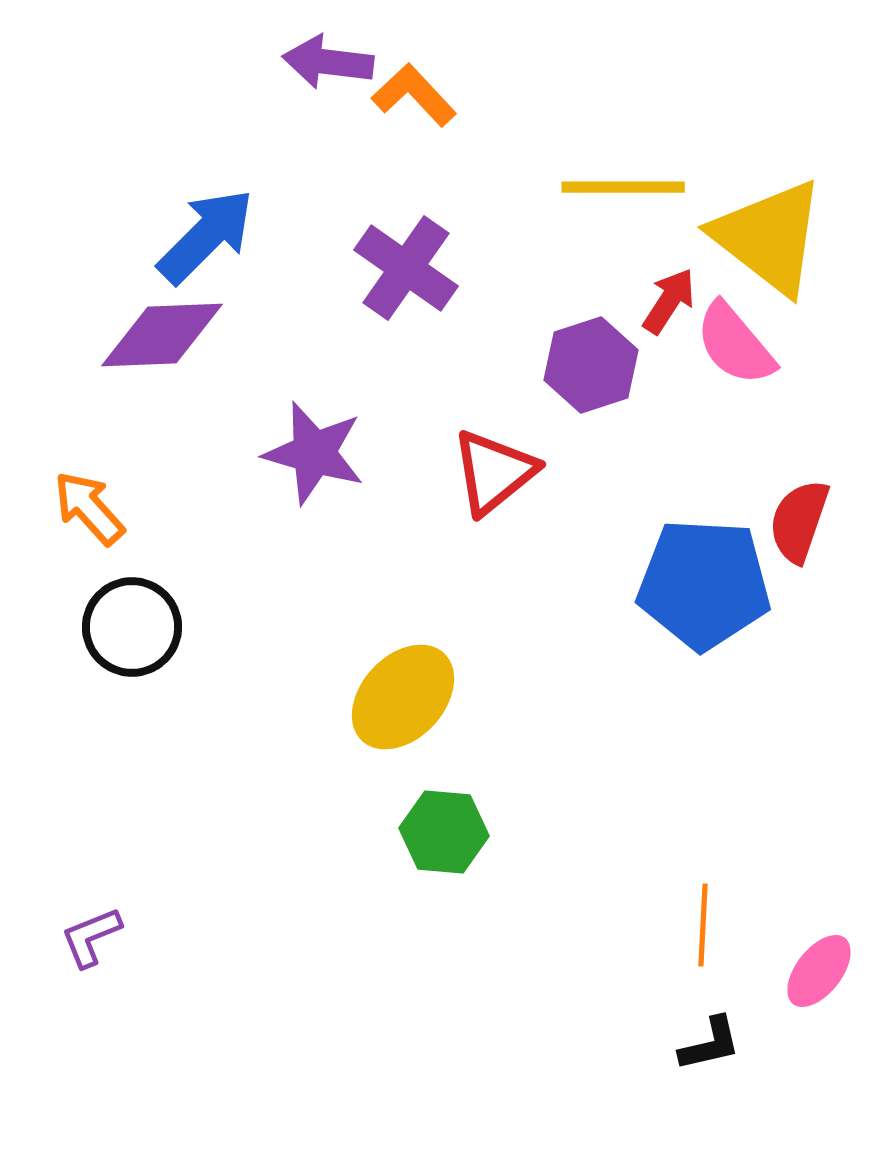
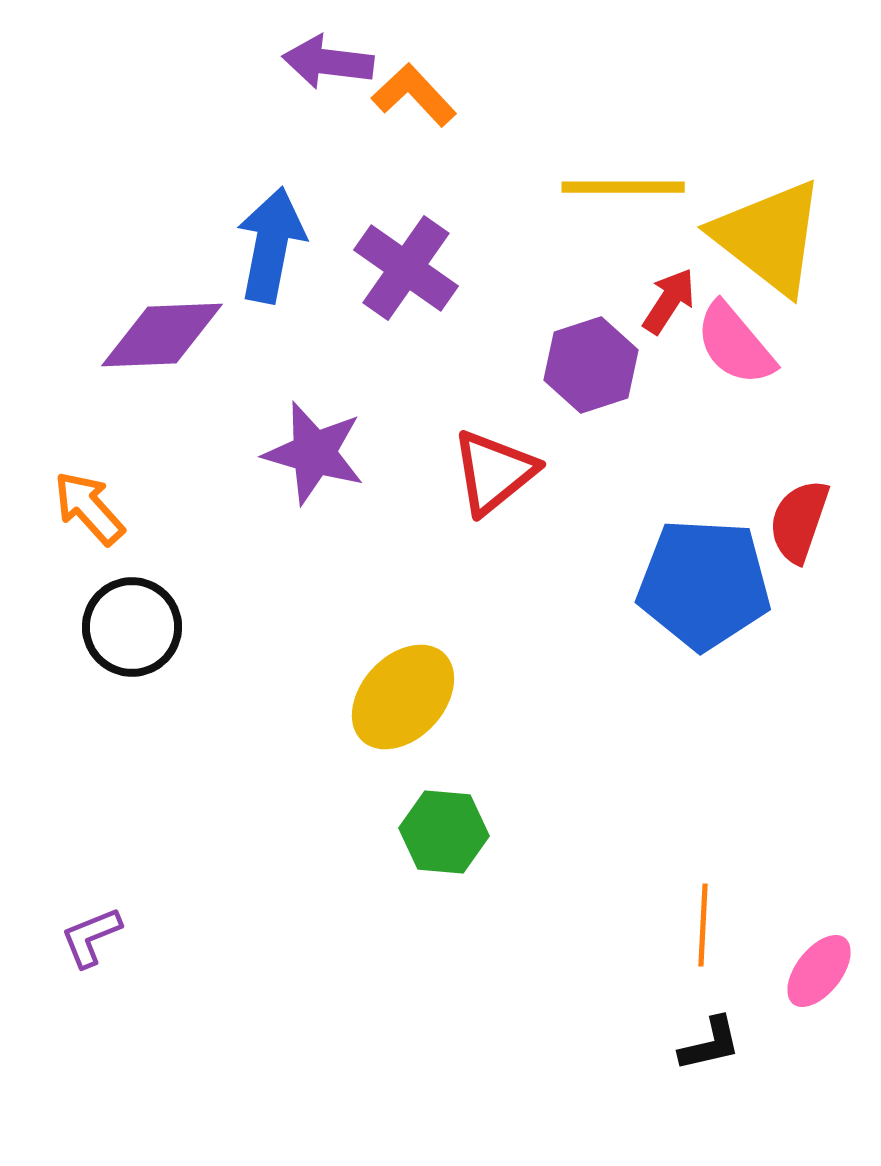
blue arrow: moved 65 px right, 9 px down; rotated 34 degrees counterclockwise
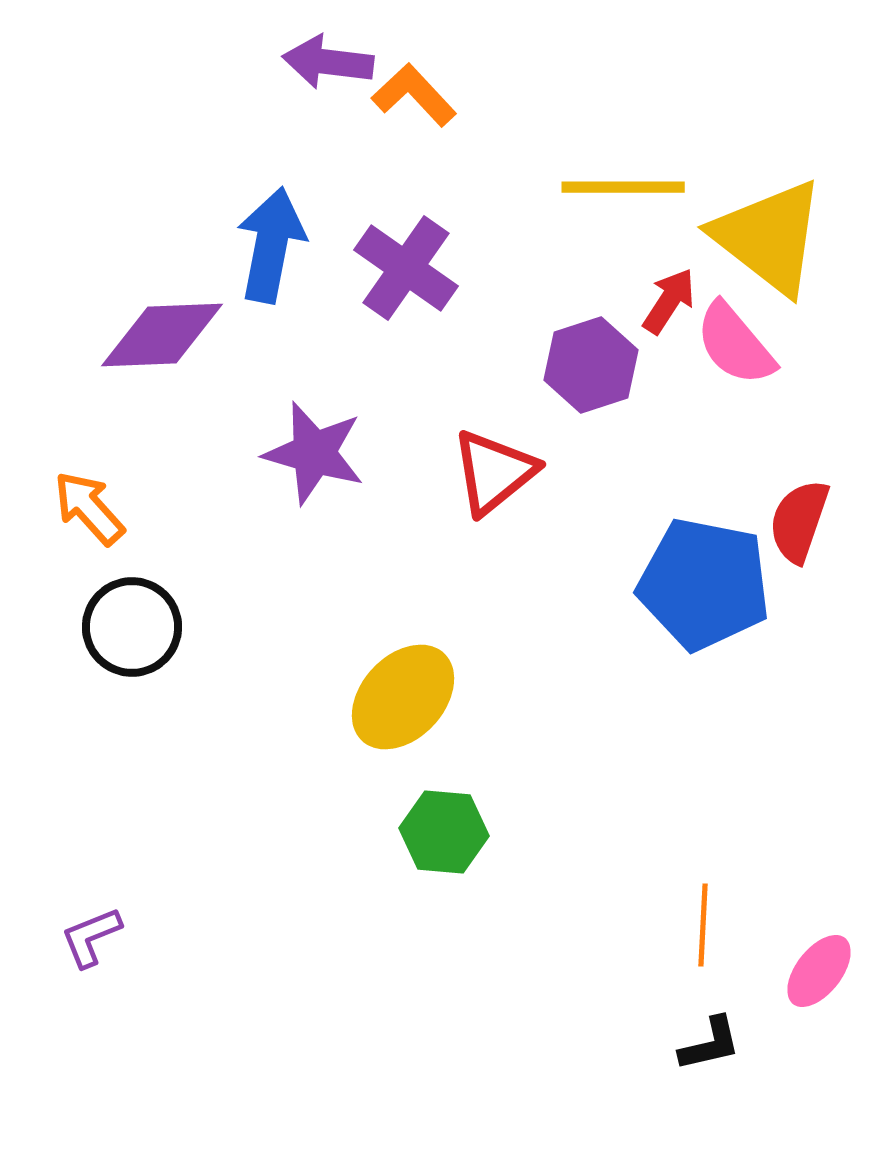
blue pentagon: rotated 8 degrees clockwise
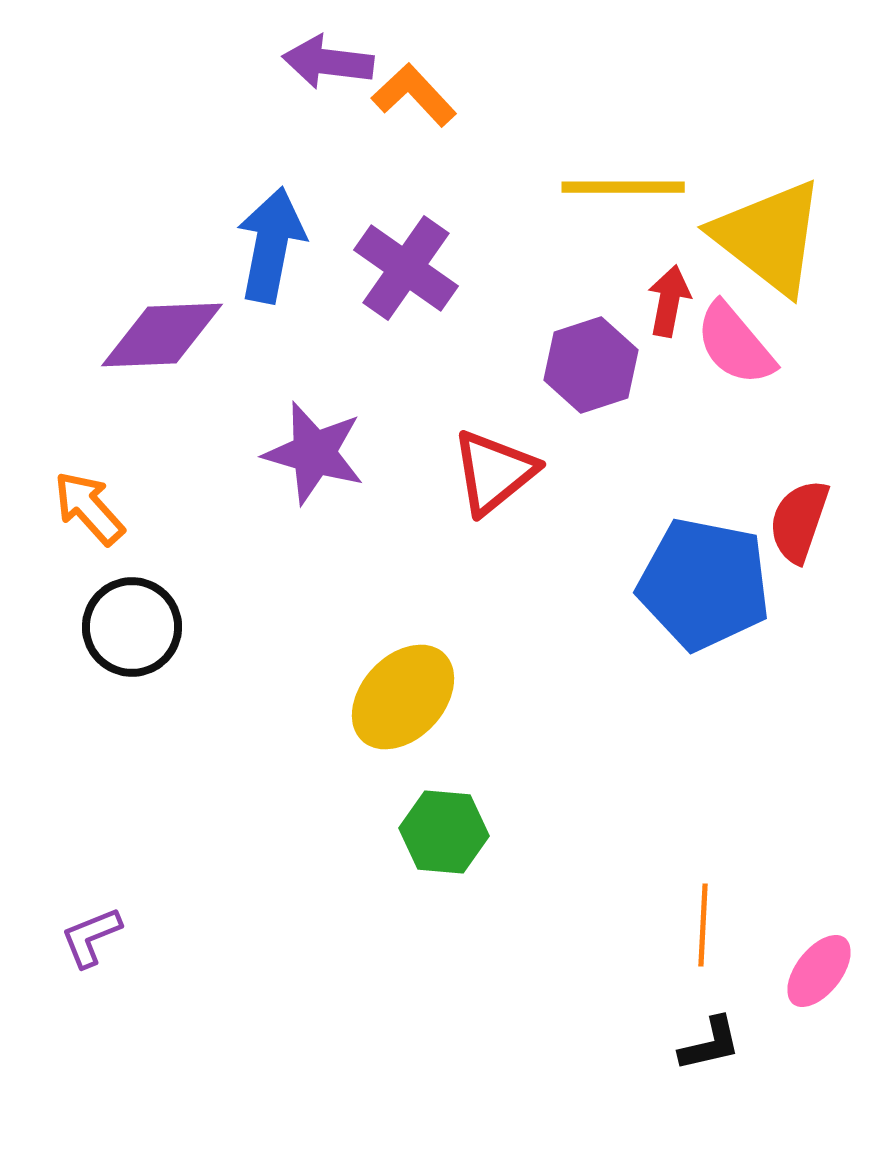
red arrow: rotated 22 degrees counterclockwise
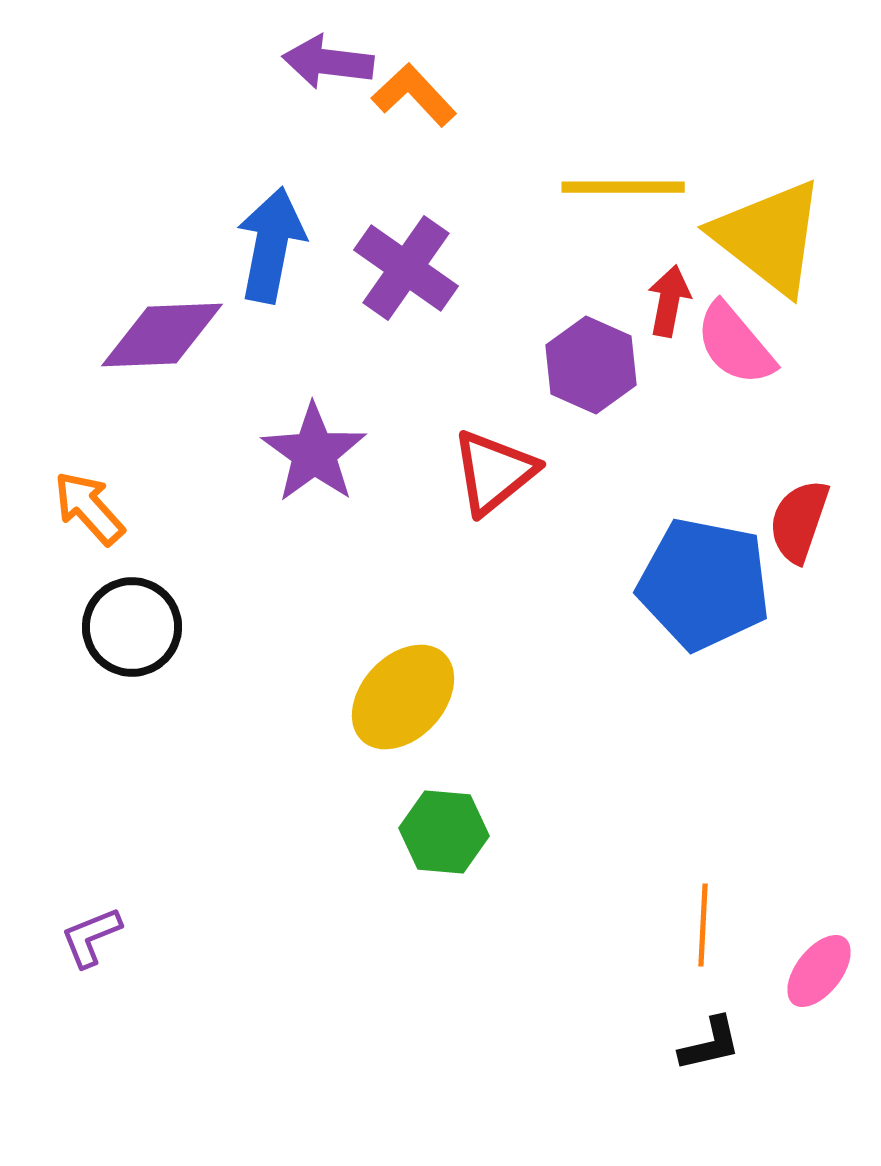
purple hexagon: rotated 18 degrees counterclockwise
purple star: rotated 20 degrees clockwise
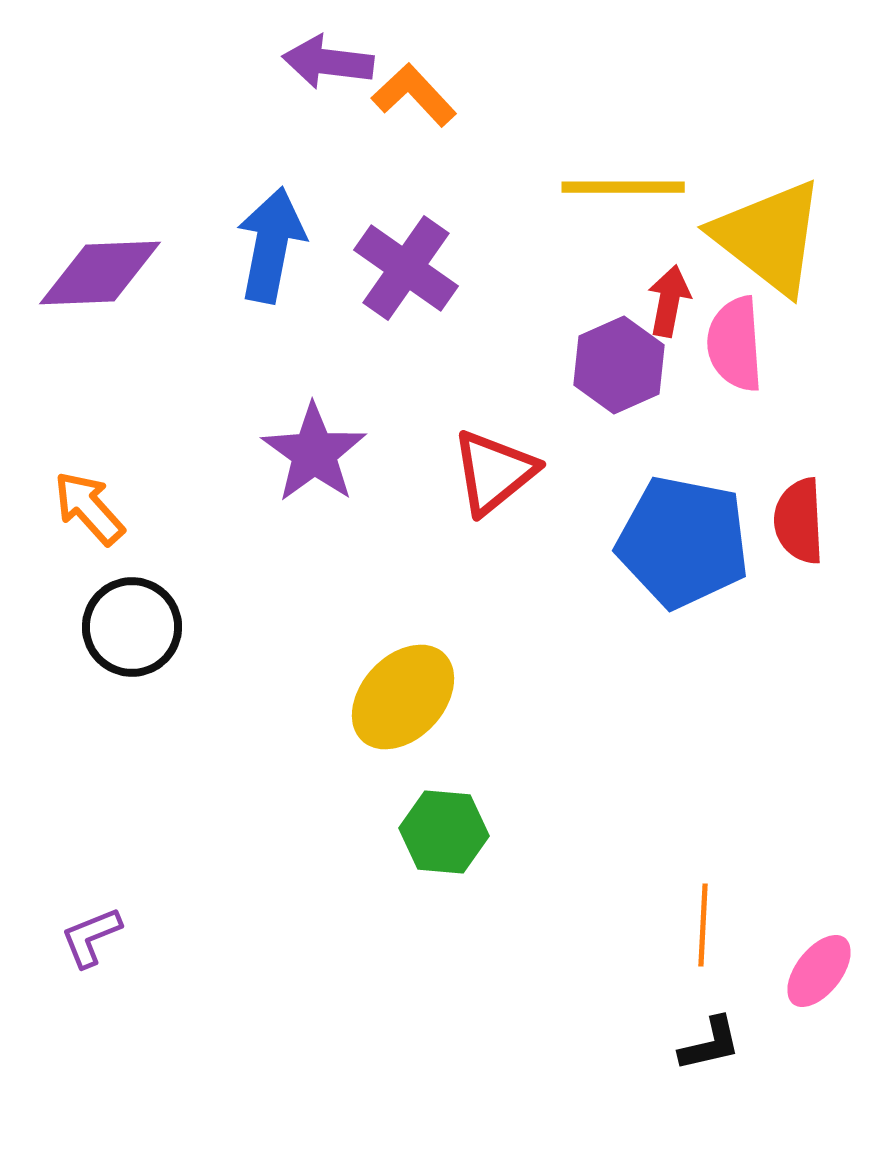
purple diamond: moved 62 px left, 62 px up
pink semicircle: rotated 36 degrees clockwise
purple hexagon: moved 28 px right; rotated 12 degrees clockwise
red semicircle: rotated 22 degrees counterclockwise
blue pentagon: moved 21 px left, 42 px up
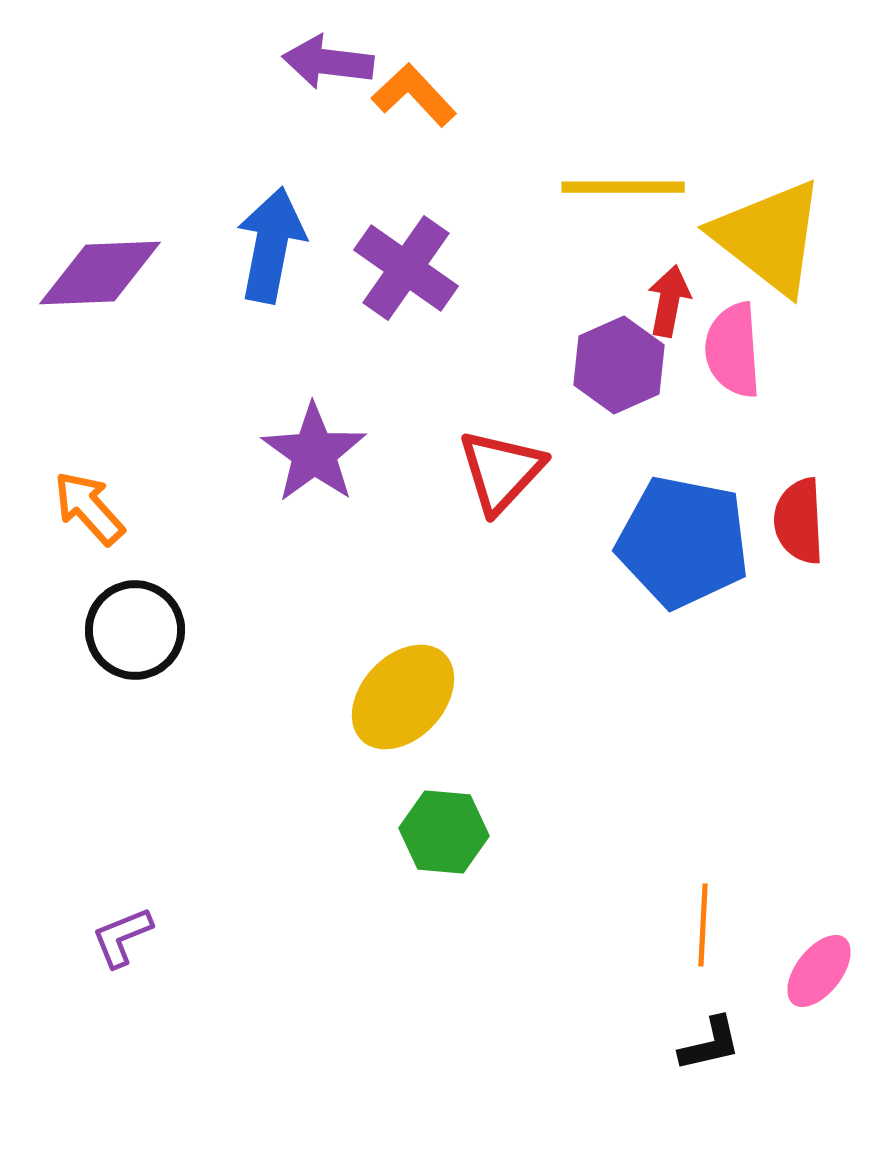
pink semicircle: moved 2 px left, 6 px down
red triangle: moved 7 px right, 1 px up; rotated 8 degrees counterclockwise
black circle: moved 3 px right, 3 px down
purple L-shape: moved 31 px right
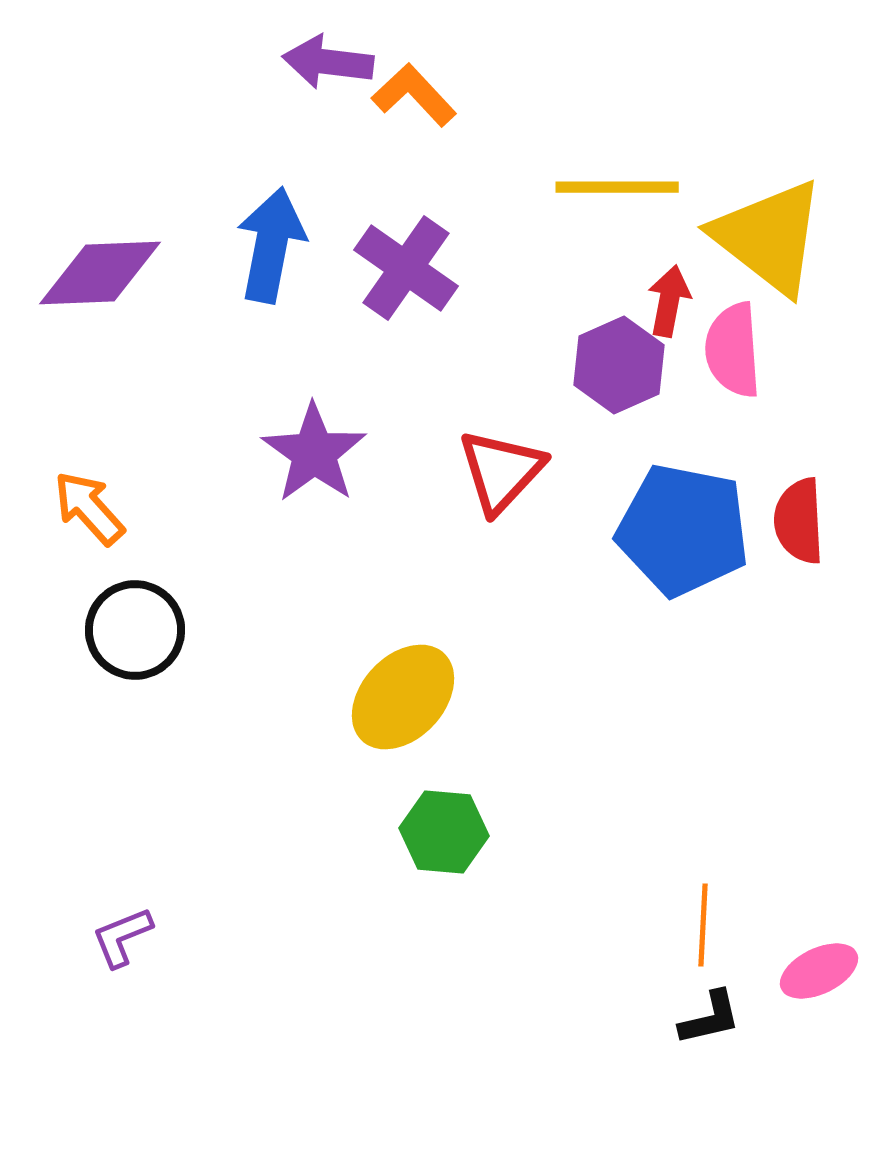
yellow line: moved 6 px left
blue pentagon: moved 12 px up
pink ellipse: rotated 26 degrees clockwise
black L-shape: moved 26 px up
